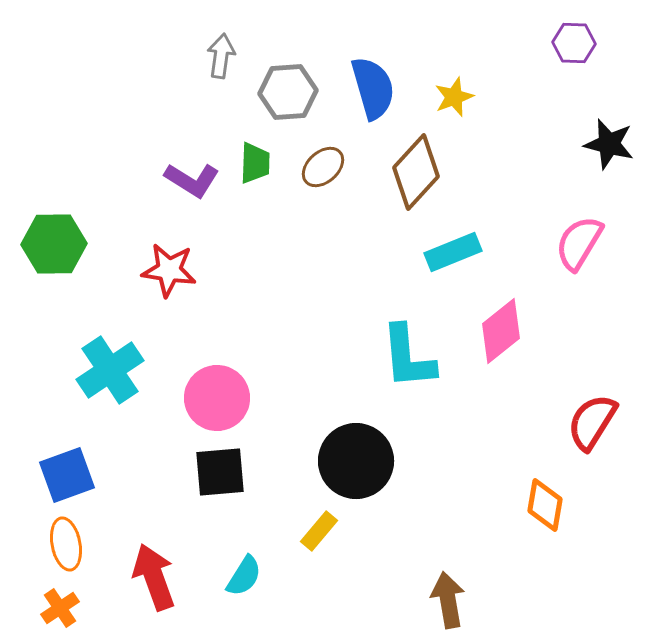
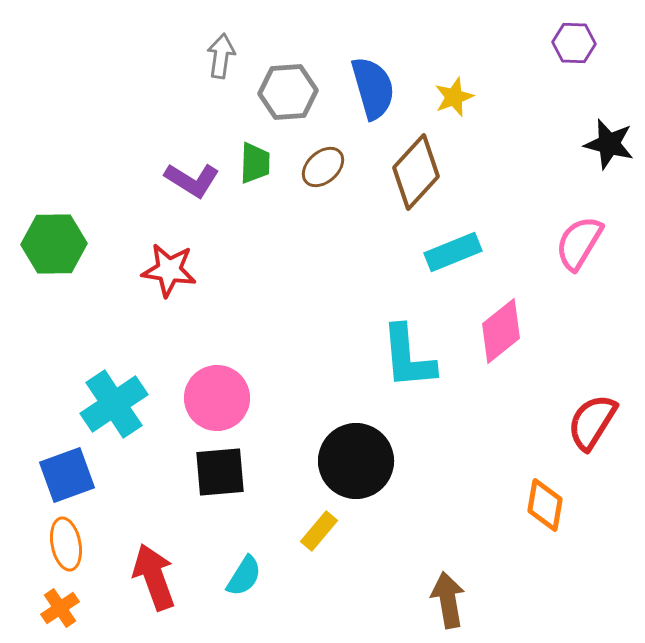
cyan cross: moved 4 px right, 34 px down
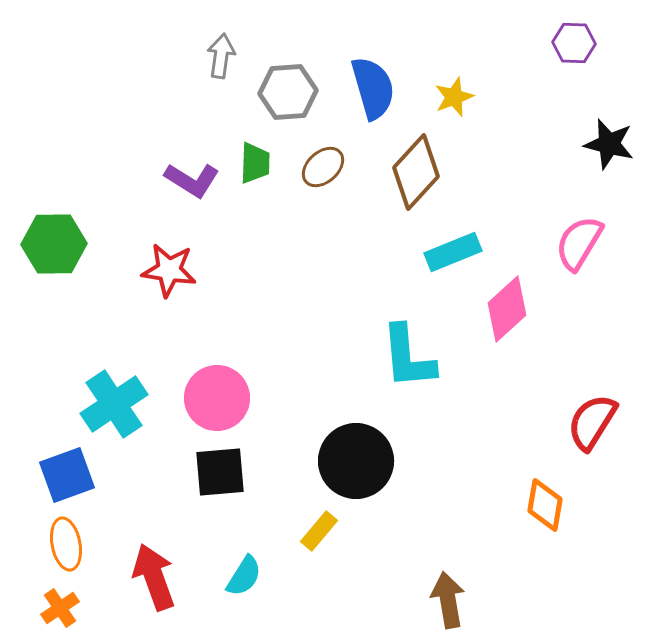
pink diamond: moved 6 px right, 22 px up; rotated 4 degrees counterclockwise
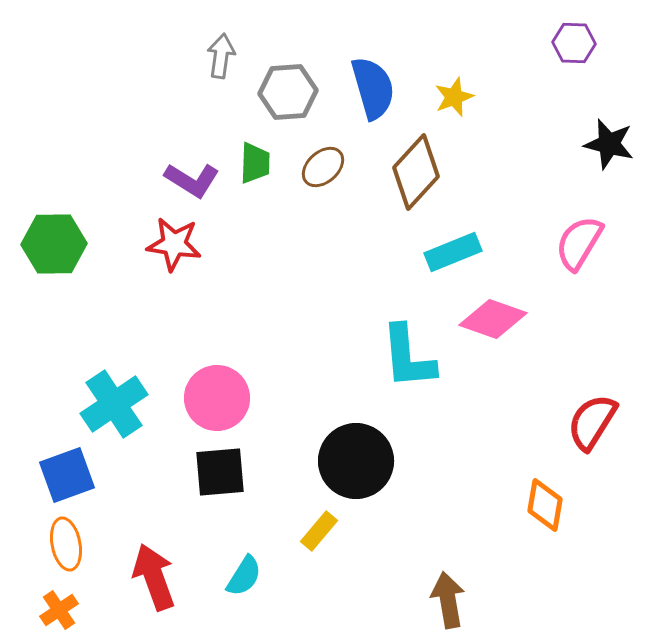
red star: moved 5 px right, 26 px up
pink diamond: moved 14 px left, 10 px down; rotated 62 degrees clockwise
orange cross: moved 1 px left, 2 px down
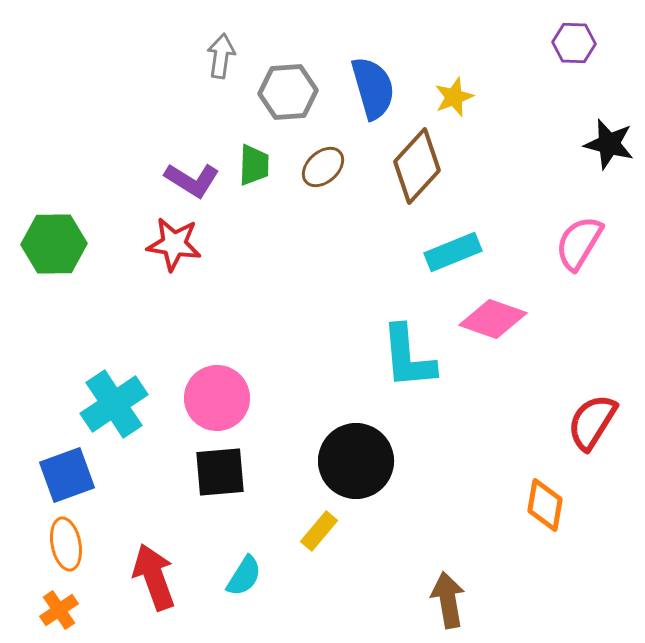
green trapezoid: moved 1 px left, 2 px down
brown diamond: moved 1 px right, 6 px up
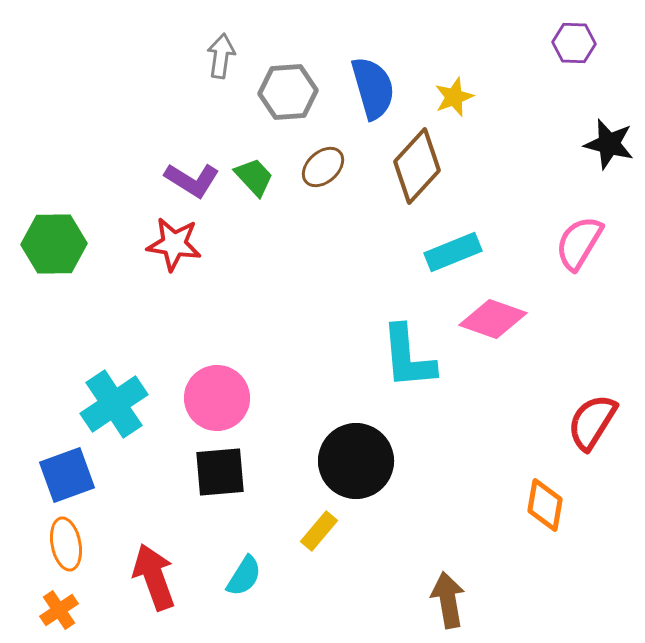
green trapezoid: moved 12 px down; rotated 45 degrees counterclockwise
